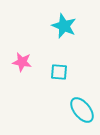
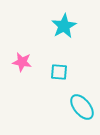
cyan star: rotated 20 degrees clockwise
cyan ellipse: moved 3 px up
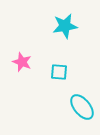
cyan star: moved 1 px right; rotated 20 degrees clockwise
pink star: rotated 12 degrees clockwise
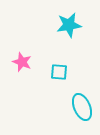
cyan star: moved 4 px right, 1 px up
cyan ellipse: rotated 16 degrees clockwise
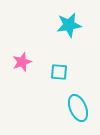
pink star: rotated 30 degrees clockwise
cyan ellipse: moved 4 px left, 1 px down
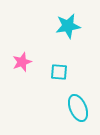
cyan star: moved 1 px left, 1 px down
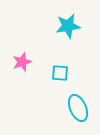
cyan square: moved 1 px right, 1 px down
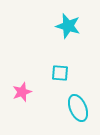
cyan star: rotated 25 degrees clockwise
pink star: moved 30 px down
